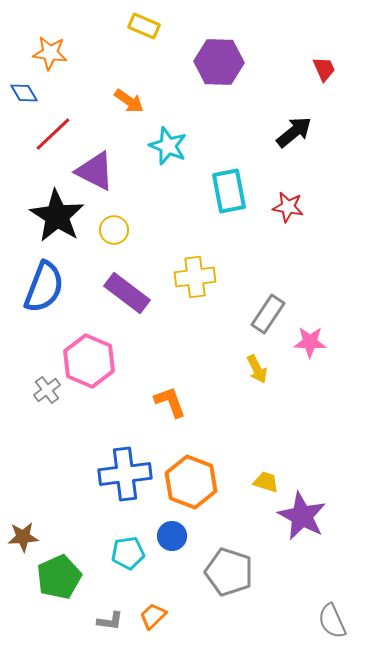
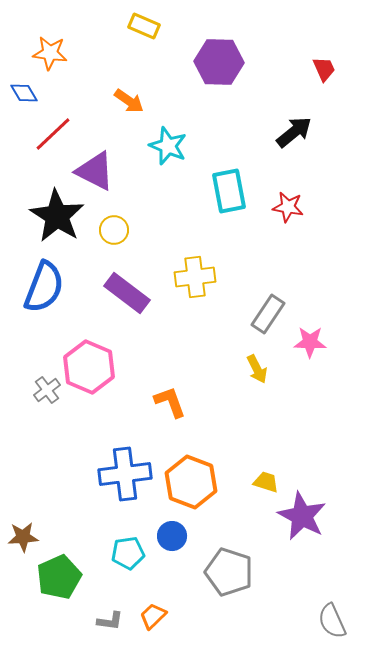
pink hexagon: moved 6 px down
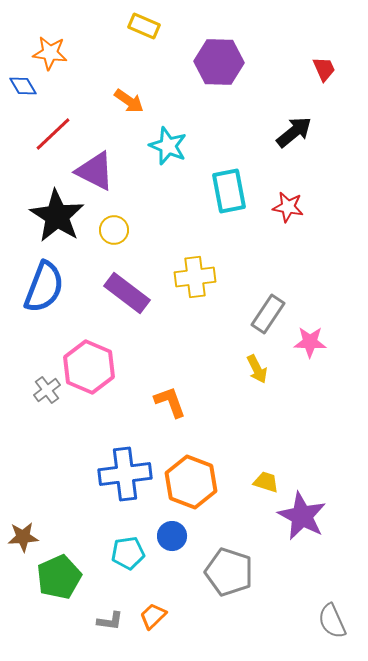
blue diamond: moved 1 px left, 7 px up
